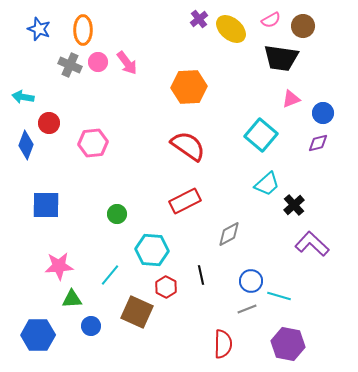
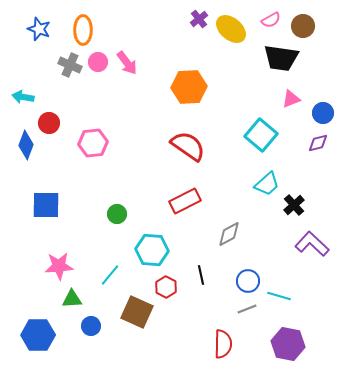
blue circle at (251, 281): moved 3 px left
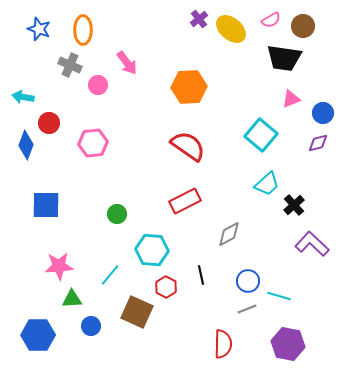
black trapezoid at (281, 58): moved 3 px right
pink circle at (98, 62): moved 23 px down
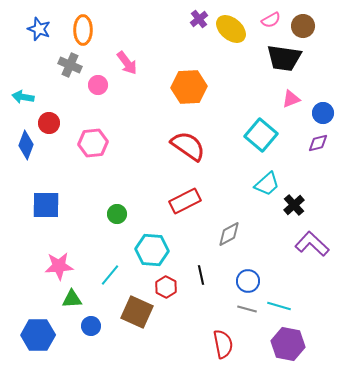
cyan line at (279, 296): moved 10 px down
gray line at (247, 309): rotated 36 degrees clockwise
red semicircle at (223, 344): rotated 12 degrees counterclockwise
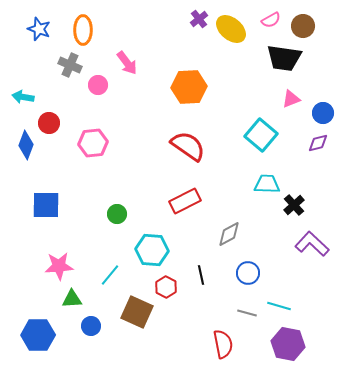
cyan trapezoid at (267, 184): rotated 136 degrees counterclockwise
blue circle at (248, 281): moved 8 px up
gray line at (247, 309): moved 4 px down
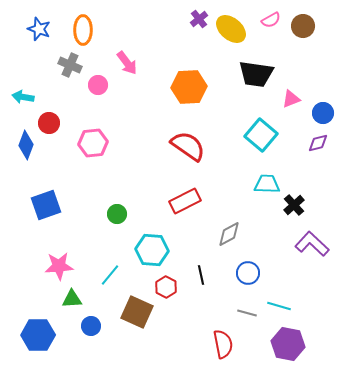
black trapezoid at (284, 58): moved 28 px left, 16 px down
blue square at (46, 205): rotated 20 degrees counterclockwise
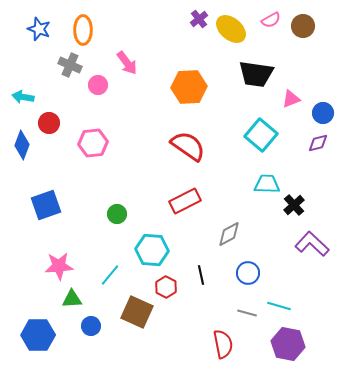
blue diamond at (26, 145): moved 4 px left
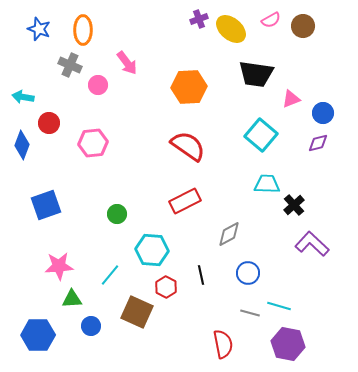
purple cross at (199, 19): rotated 18 degrees clockwise
gray line at (247, 313): moved 3 px right
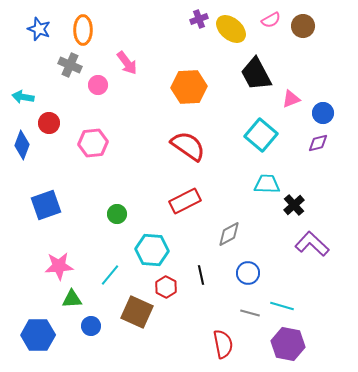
black trapezoid at (256, 74): rotated 54 degrees clockwise
cyan line at (279, 306): moved 3 px right
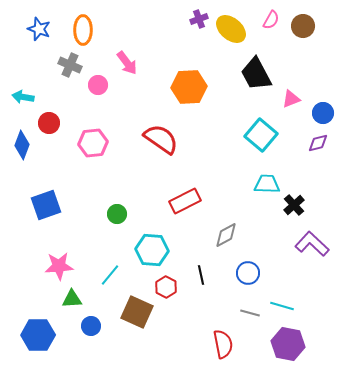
pink semicircle at (271, 20): rotated 30 degrees counterclockwise
red semicircle at (188, 146): moved 27 px left, 7 px up
gray diamond at (229, 234): moved 3 px left, 1 px down
